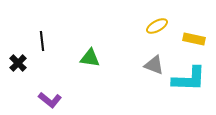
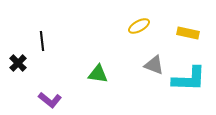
yellow ellipse: moved 18 px left
yellow rectangle: moved 6 px left, 6 px up
green triangle: moved 8 px right, 16 px down
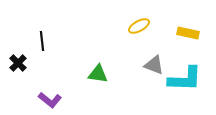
cyan L-shape: moved 4 px left
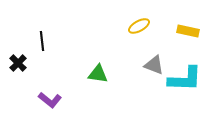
yellow rectangle: moved 2 px up
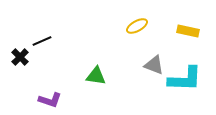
yellow ellipse: moved 2 px left
black line: rotated 72 degrees clockwise
black cross: moved 2 px right, 6 px up
green triangle: moved 2 px left, 2 px down
purple L-shape: rotated 20 degrees counterclockwise
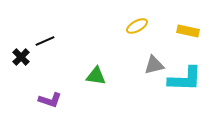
black line: moved 3 px right
black cross: moved 1 px right
gray triangle: rotated 35 degrees counterclockwise
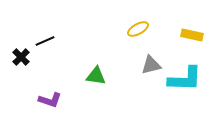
yellow ellipse: moved 1 px right, 3 px down
yellow rectangle: moved 4 px right, 4 px down
gray triangle: moved 3 px left
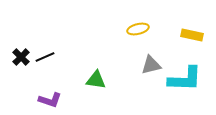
yellow ellipse: rotated 15 degrees clockwise
black line: moved 16 px down
green triangle: moved 4 px down
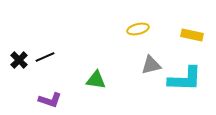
black cross: moved 2 px left, 3 px down
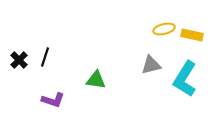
yellow ellipse: moved 26 px right
black line: rotated 48 degrees counterclockwise
cyan L-shape: rotated 120 degrees clockwise
purple L-shape: moved 3 px right
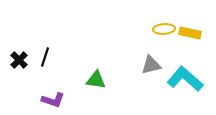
yellow ellipse: rotated 10 degrees clockwise
yellow rectangle: moved 2 px left, 2 px up
cyan L-shape: rotated 99 degrees clockwise
